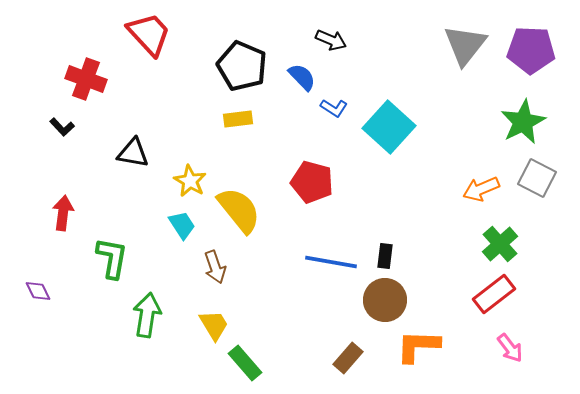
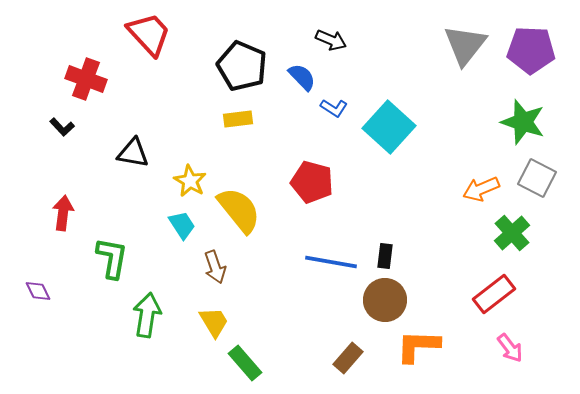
green star: rotated 27 degrees counterclockwise
green cross: moved 12 px right, 11 px up
yellow trapezoid: moved 3 px up
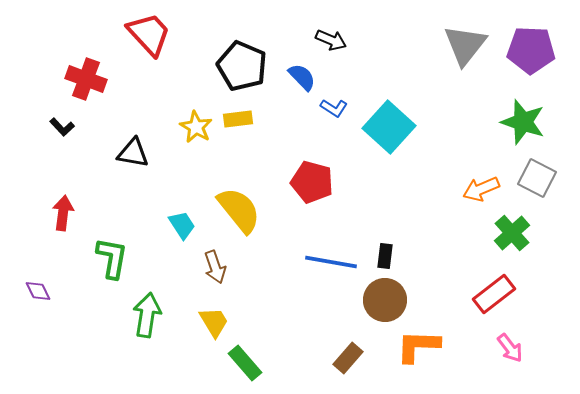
yellow star: moved 6 px right, 54 px up
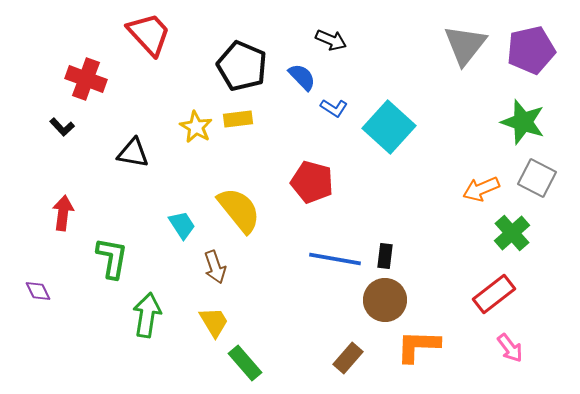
purple pentagon: rotated 15 degrees counterclockwise
blue line: moved 4 px right, 3 px up
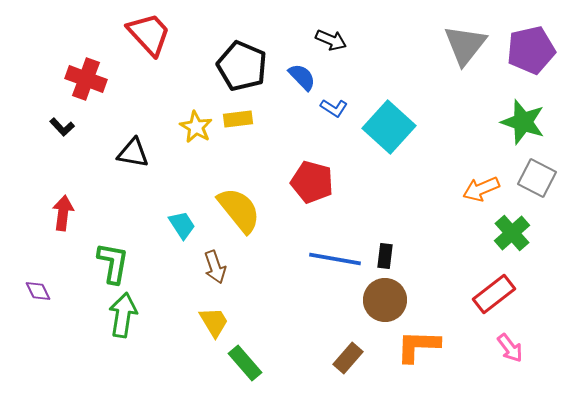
green L-shape: moved 1 px right, 5 px down
green arrow: moved 24 px left
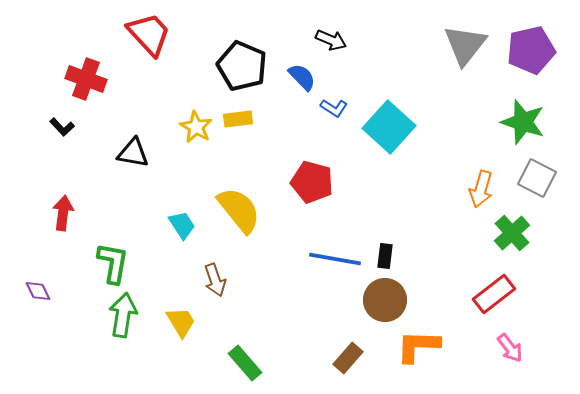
orange arrow: rotated 51 degrees counterclockwise
brown arrow: moved 13 px down
yellow trapezoid: moved 33 px left
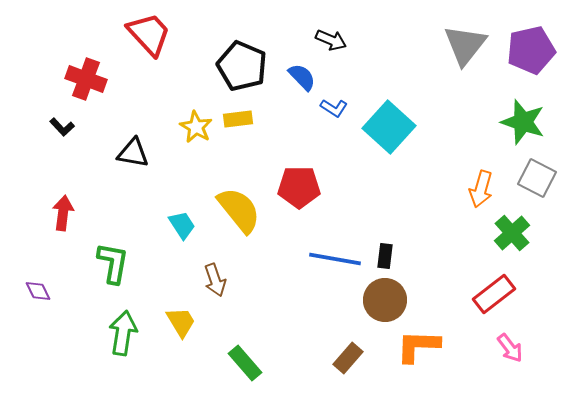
red pentagon: moved 13 px left, 5 px down; rotated 15 degrees counterclockwise
green arrow: moved 18 px down
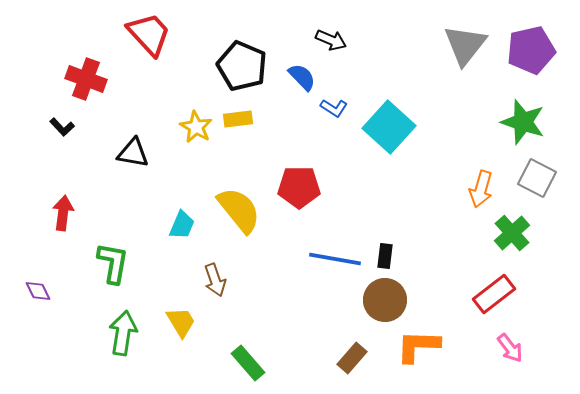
cyan trapezoid: rotated 56 degrees clockwise
brown rectangle: moved 4 px right
green rectangle: moved 3 px right
